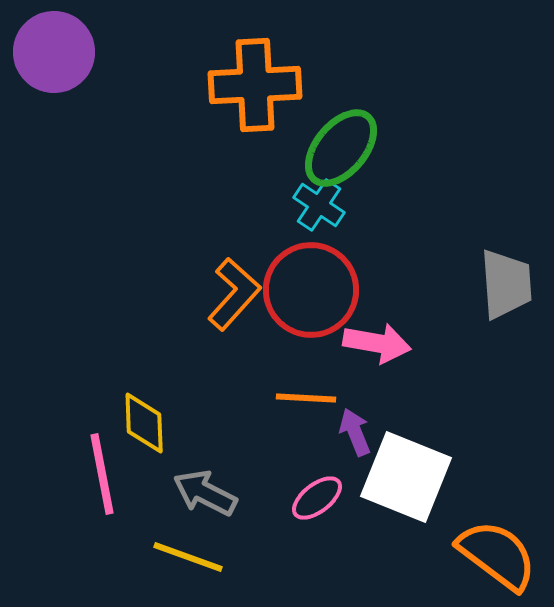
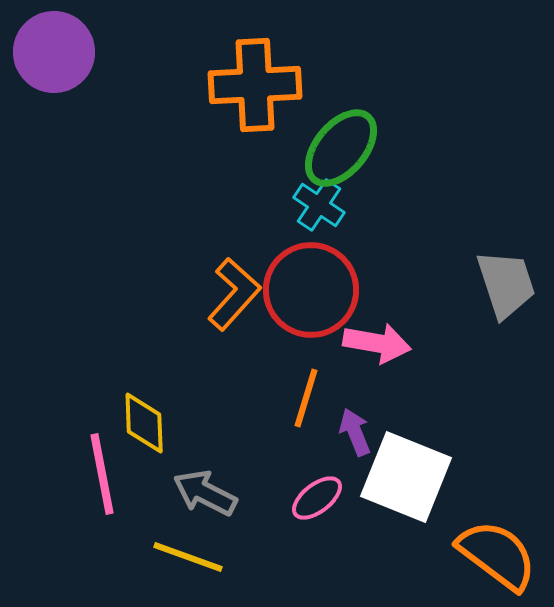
gray trapezoid: rotated 14 degrees counterclockwise
orange line: rotated 76 degrees counterclockwise
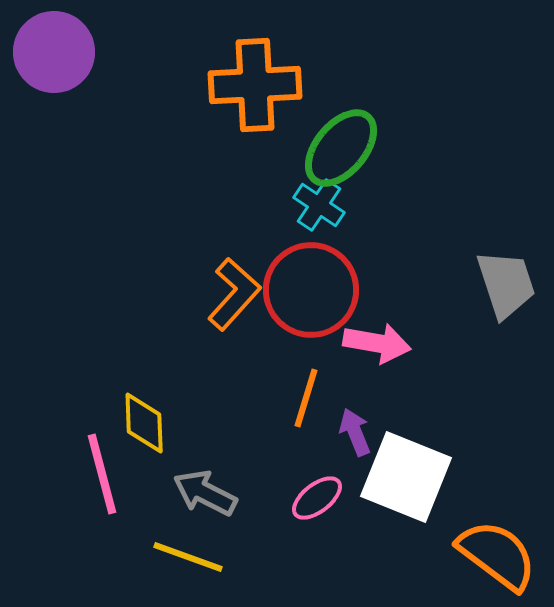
pink line: rotated 4 degrees counterclockwise
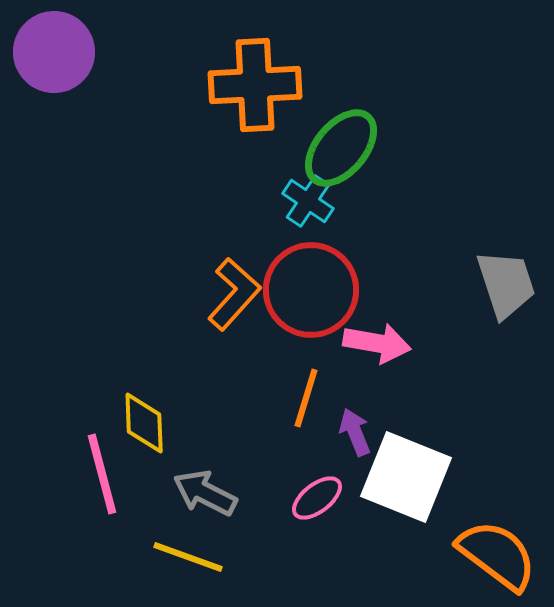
cyan cross: moved 11 px left, 4 px up
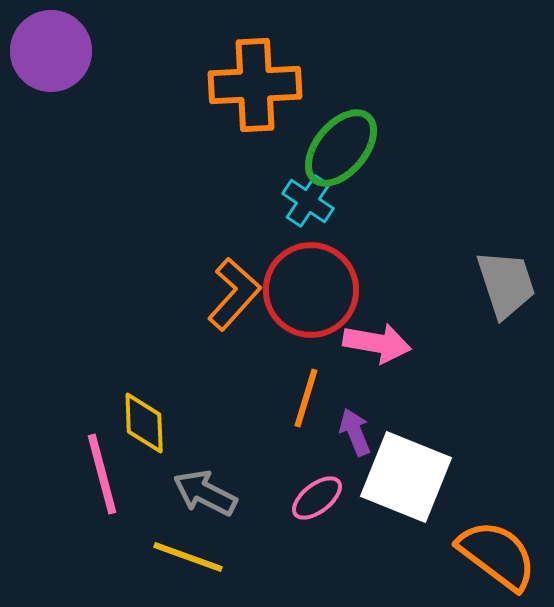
purple circle: moved 3 px left, 1 px up
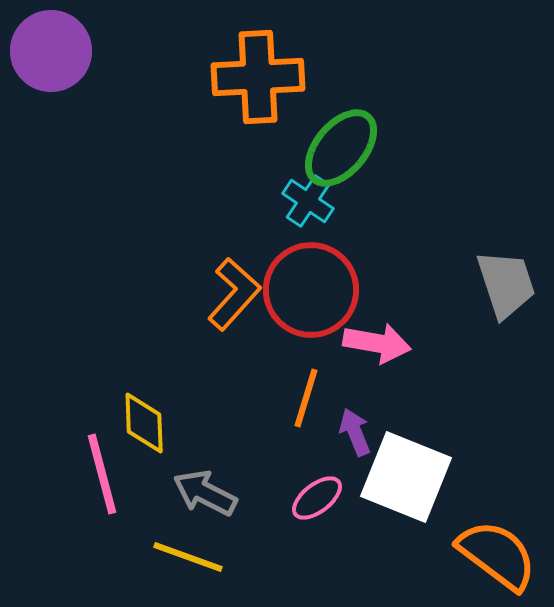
orange cross: moved 3 px right, 8 px up
